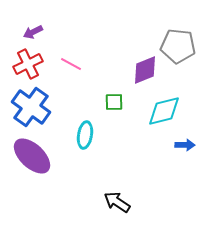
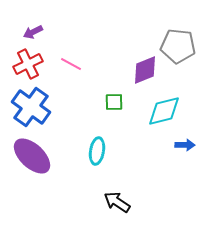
cyan ellipse: moved 12 px right, 16 px down
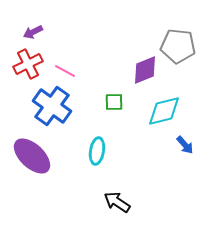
pink line: moved 6 px left, 7 px down
blue cross: moved 21 px right, 1 px up
blue arrow: rotated 48 degrees clockwise
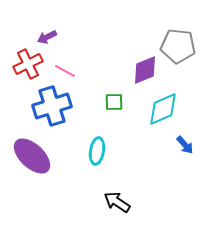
purple arrow: moved 14 px right, 5 px down
blue cross: rotated 36 degrees clockwise
cyan diamond: moved 1 px left, 2 px up; rotated 9 degrees counterclockwise
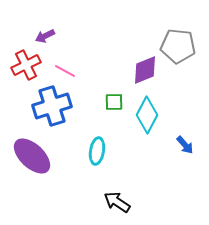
purple arrow: moved 2 px left, 1 px up
red cross: moved 2 px left, 1 px down
cyan diamond: moved 16 px left, 6 px down; rotated 39 degrees counterclockwise
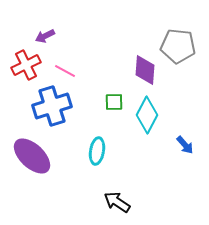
purple diamond: rotated 64 degrees counterclockwise
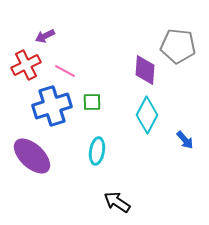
green square: moved 22 px left
blue arrow: moved 5 px up
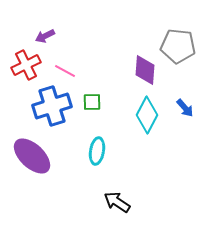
blue arrow: moved 32 px up
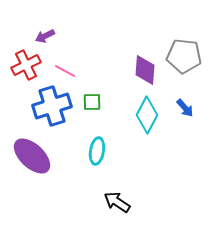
gray pentagon: moved 6 px right, 10 px down
